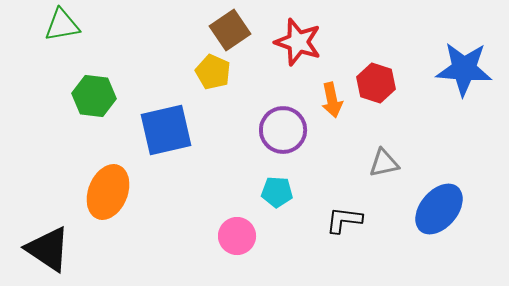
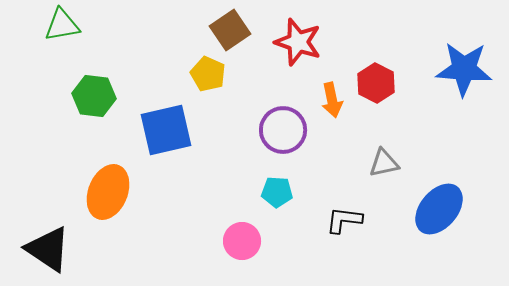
yellow pentagon: moved 5 px left, 2 px down
red hexagon: rotated 9 degrees clockwise
pink circle: moved 5 px right, 5 px down
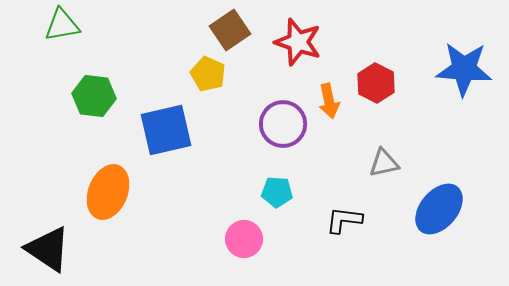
orange arrow: moved 3 px left, 1 px down
purple circle: moved 6 px up
pink circle: moved 2 px right, 2 px up
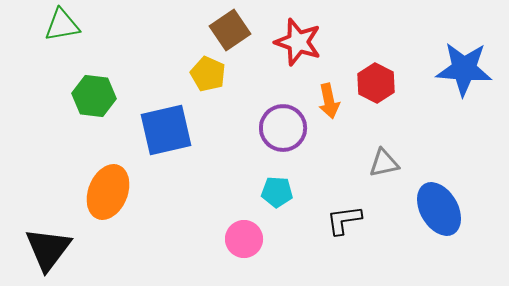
purple circle: moved 4 px down
blue ellipse: rotated 70 degrees counterclockwise
black L-shape: rotated 15 degrees counterclockwise
black triangle: rotated 33 degrees clockwise
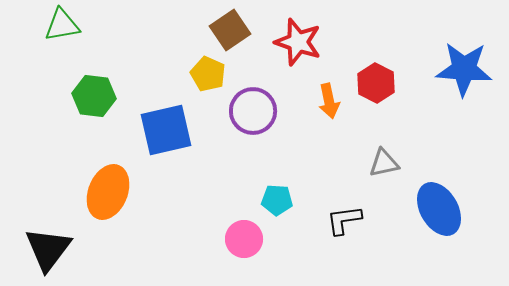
purple circle: moved 30 px left, 17 px up
cyan pentagon: moved 8 px down
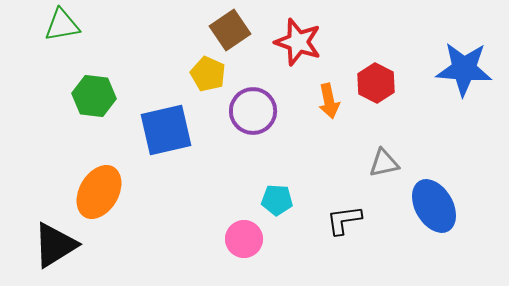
orange ellipse: moved 9 px left; rotated 8 degrees clockwise
blue ellipse: moved 5 px left, 3 px up
black triangle: moved 7 px right, 4 px up; rotated 21 degrees clockwise
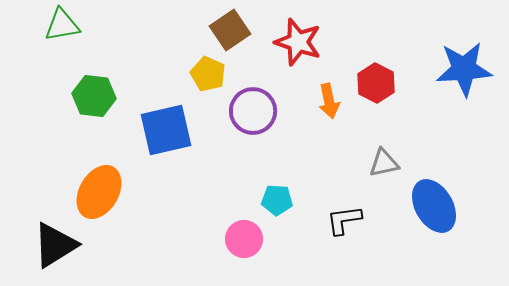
blue star: rotated 8 degrees counterclockwise
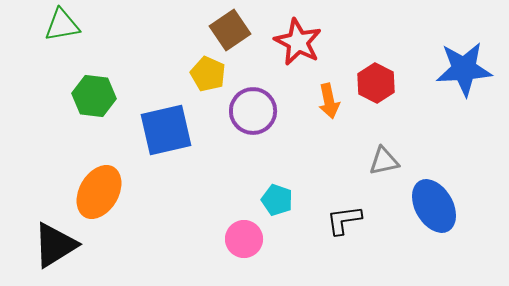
red star: rotated 9 degrees clockwise
gray triangle: moved 2 px up
cyan pentagon: rotated 16 degrees clockwise
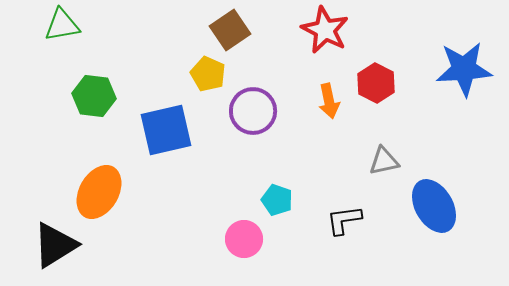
red star: moved 27 px right, 12 px up
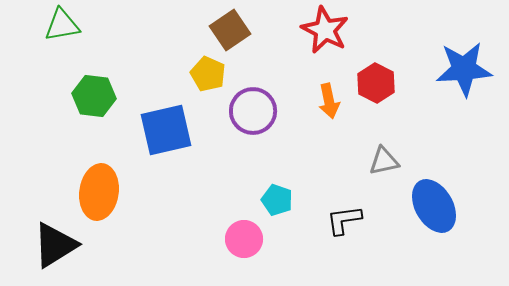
orange ellipse: rotated 22 degrees counterclockwise
